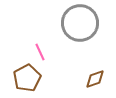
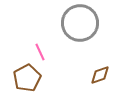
brown diamond: moved 5 px right, 4 px up
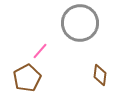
pink line: moved 1 px up; rotated 66 degrees clockwise
brown diamond: rotated 65 degrees counterclockwise
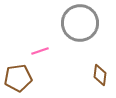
pink line: rotated 30 degrees clockwise
brown pentagon: moved 9 px left; rotated 20 degrees clockwise
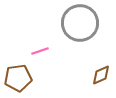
brown diamond: moved 1 px right; rotated 60 degrees clockwise
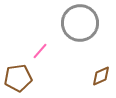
pink line: rotated 30 degrees counterclockwise
brown diamond: moved 1 px down
